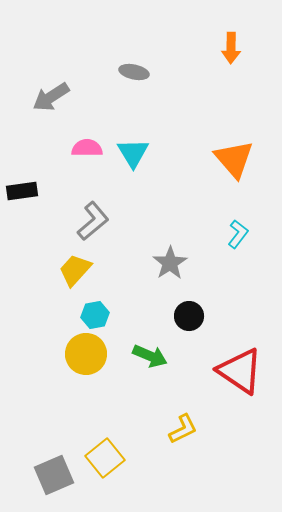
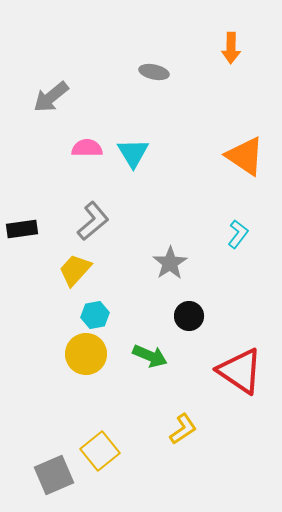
gray ellipse: moved 20 px right
gray arrow: rotated 6 degrees counterclockwise
orange triangle: moved 11 px right, 3 px up; rotated 15 degrees counterclockwise
black rectangle: moved 38 px down
yellow L-shape: rotated 8 degrees counterclockwise
yellow square: moved 5 px left, 7 px up
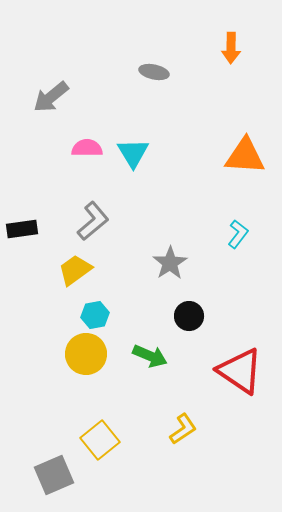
orange triangle: rotated 30 degrees counterclockwise
yellow trapezoid: rotated 12 degrees clockwise
yellow square: moved 11 px up
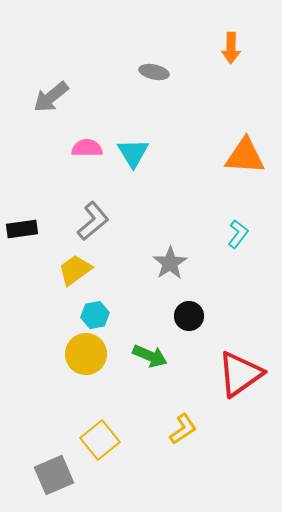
red triangle: moved 3 px down; rotated 51 degrees clockwise
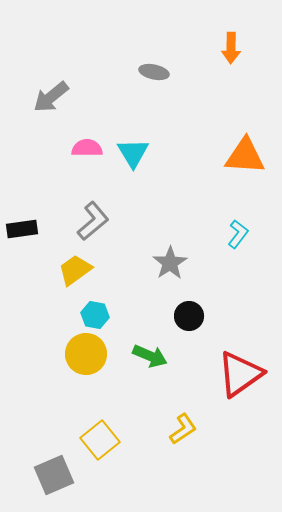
cyan hexagon: rotated 20 degrees clockwise
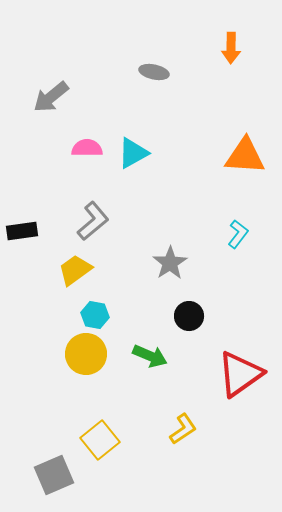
cyan triangle: rotated 32 degrees clockwise
black rectangle: moved 2 px down
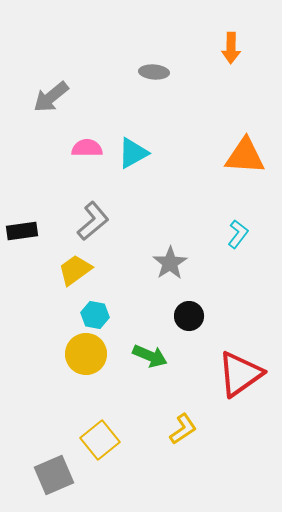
gray ellipse: rotated 8 degrees counterclockwise
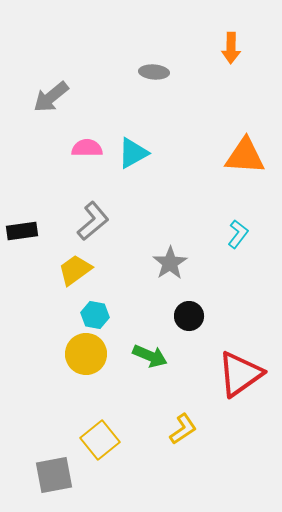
gray square: rotated 12 degrees clockwise
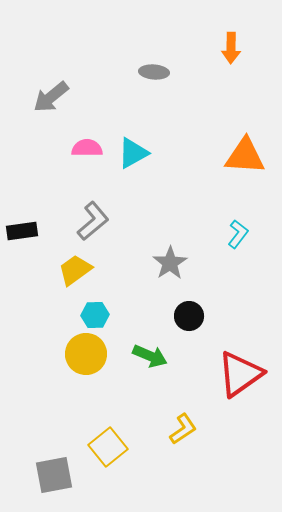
cyan hexagon: rotated 12 degrees counterclockwise
yellow square: moved 8 px right, 7 px down
